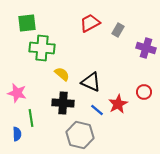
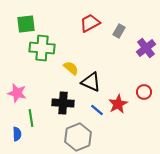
green square: moved 1 px left, 1 px down
gray rectangle: moved 1 px right, 1 px down
purple cross: rotated 36 degrees clockwise
yellow semicircle: moved 9 px right, 6 px up
gray hexagon: moved 2 px left, 2 px down; rotated 24 degrees clockwise
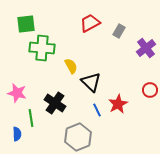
yellow semicircle: moved 2 px up; rotated 21 degrees clockwise
black triangle: rotated 20 degrees clockwise
red circle: moved 6 px right, 2 px up
black cross: moved 8 px left; rotated 30 degrees clockwise
blue line: rotated 24 degrees clockwise
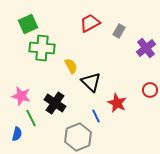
green square: moved 2 px right; rotated 18 degrees counterclockwise
pink star: moved 4 px right, 3 px down
red star: moved 1 px left, 1 px up; rotated 18 degrees counterclockwise
blue line: moved 1 px left, 6 px down
green line: rotated 18 degrees counterclockwise
blue semicircle: rotated 16 degrees clockwise
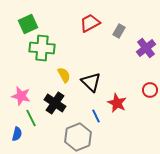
yellow semicircle: moved 7 px left, 9 px down
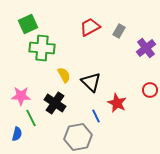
red trapezoid: moved 4 px down
pink star: rotated 12 degrees counterclockwise
gray hexagon: rotated 12 degrees clockwise
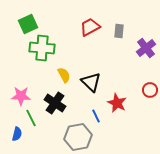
gray rectangle: rotated 24 degrees counterclockwise
